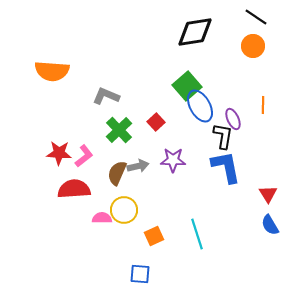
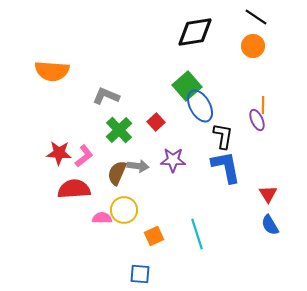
purple ellipse: moved 24 px right, 1 px down
gray arrow: rotated 20 degrees clockwise
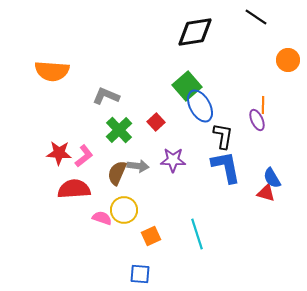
orange circle: moved 35 px right, 14 px down
red triangle: moved 2 px left, 1 px up; rotated 42 degrees counterclockwise
pink semicircle: rotated 18 degrees clockwise
blue semicircle: moved 2 px right, 47 px up
orange square: moved 3 px left
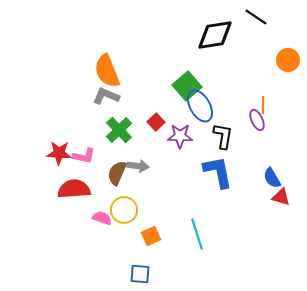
black diamond: moved 20 px right, 3 px down
orange semicircle: moved 55 px right; rotated 64 degrees clockwise
pink L-shape: rotated 50 degrees clockwise
purple star: moved 7 px right, 24 px up
blue L-shape: moved 8 px left, 5 px down
red triangle: moved 15 px right, 4 px down
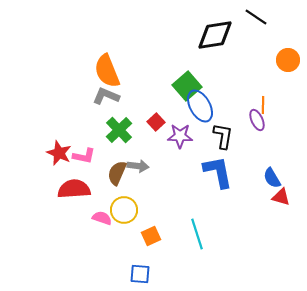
red star: rotated 20 degrees clockwise
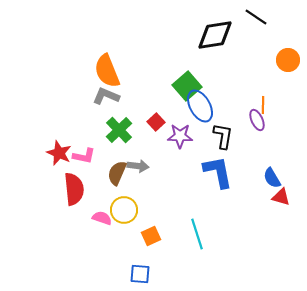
red semicircle: rotated 88 degrees clockwise
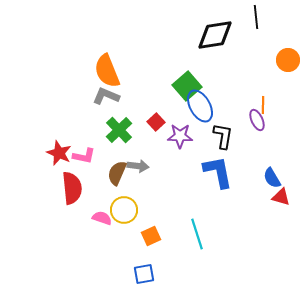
black line: rotated 50 degrees clockwise
red semicircle: moved 2 px left, 1 px up
blue square: moved 4 px right; rotated 15 degrees counterclockwise
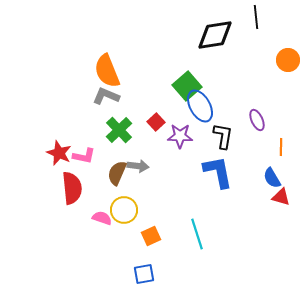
orange line: moved 18 px right, 42 px down
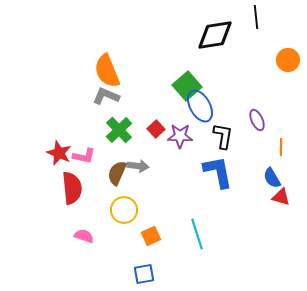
red square: moved 7 px down
pink semicircle: moved 18 px left, 18 px down
